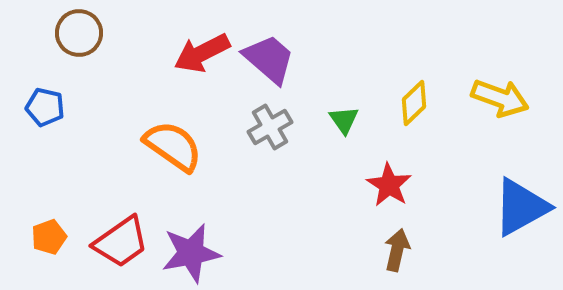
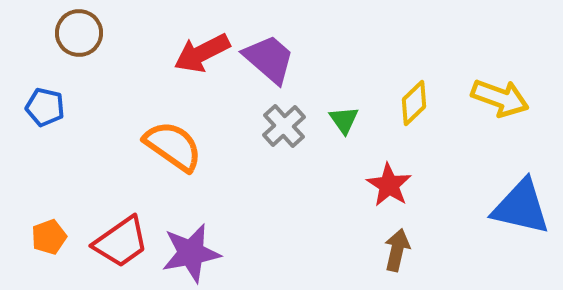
gray cross: moved 14 px right, 1 px up; rotated 12 degrees counterclockwise
blue triangle: rotated 42 degrees clockwise
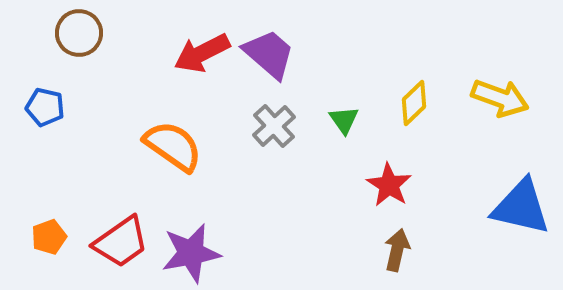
purple trapezoid: moved 5 px up
gray cross: moved 10 px left
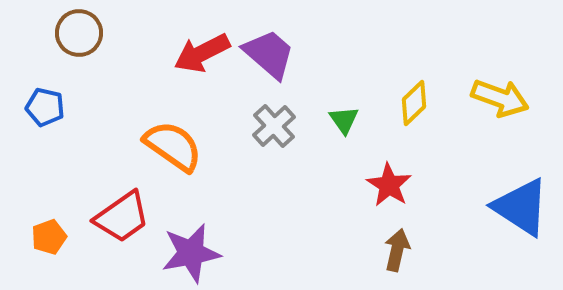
blue triangle: rotated 20 degrees clockwise
red trapezoid: moved 1 px right, 25 px up
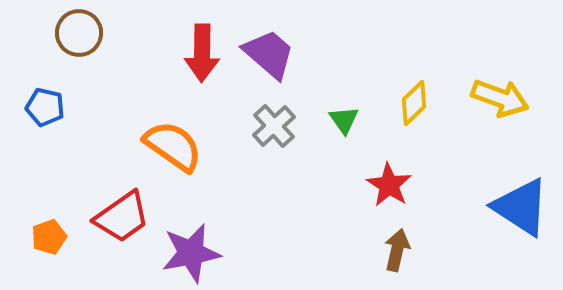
red arrow: rotated 62 degrees counterclockwise
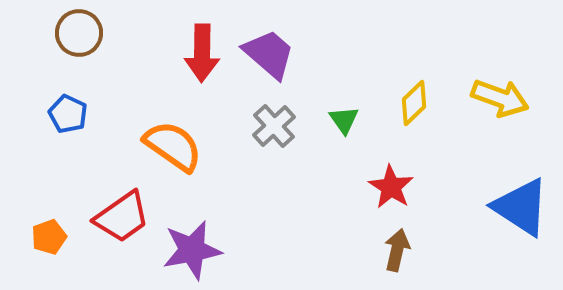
blue pentagon: moved 23 px right, 7 px down; rotated 12 degrees clockwise
red star: moved 2 px right, 2 px down
purple star: moved 1 px right, 3 px up
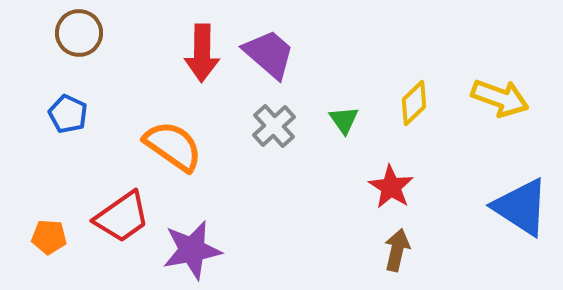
orange pentagon: rotated 24 degrees clockwise
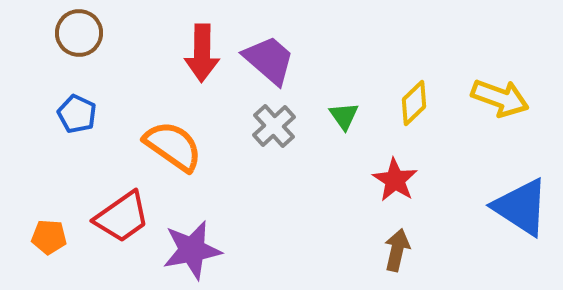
purple trapezoid: moved 6 px down
blue pentagon: moved 9 px right
green triangle: moved 4 px up
red star: moved 4 px right, 7 px up
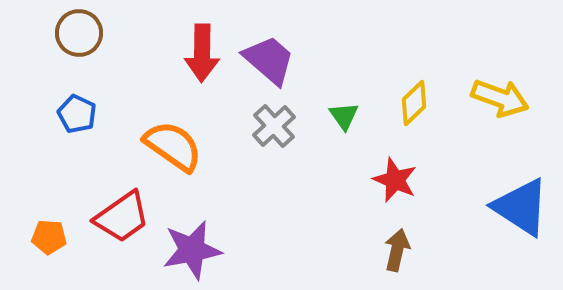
red star: rotated 9 degrees counterclockwise
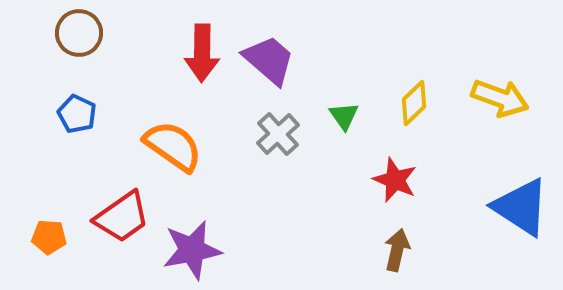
gray cross: moved 4 px right, 8 px down
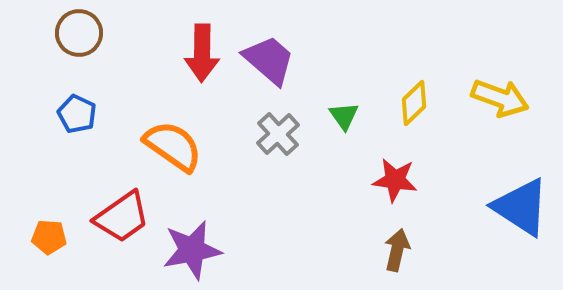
red star: rotated 15 degrees counterclockwise
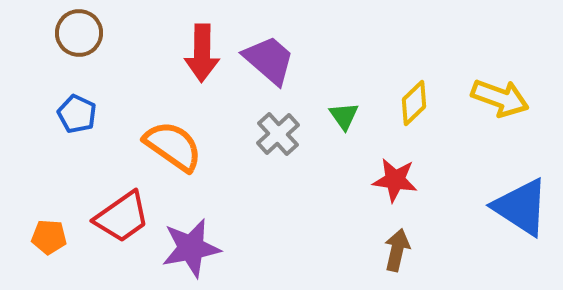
purple star: moved 1 px left, 2 px up
